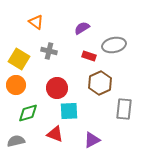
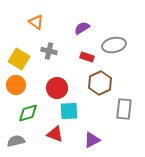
red rectangle: moved 2 px left, 1 px down
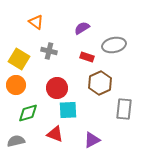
cyan square: moved 1 px left, 1 px up
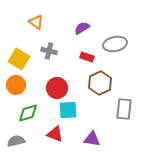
gray ellipse: moved 1 px right, 1 px up
purple triangle: moved 1 px up; rotated 36 degrees clockwise
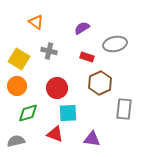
orange circle: moved 1 px right, 1 px down
cyan square: moved 3 px down
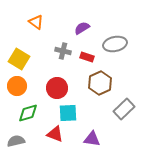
gray cross: moved 14 px right
gray rectangle: rotated 40 degrees clockwise
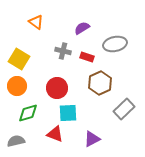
purple triangle: rotated 36 degrees counterclockwise
